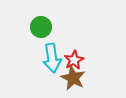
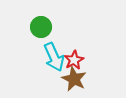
cyan arrow: moved 2 px right, 1 px up; rotated 16 degrees counterclockwise
brown star: moved 1 px right, 1 px down
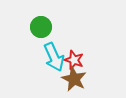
red star: rotated 24 degrees counterclockwise
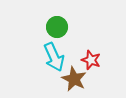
green circle: moved 16 px right
red star: moved 17 px right
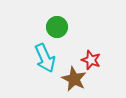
cyan arrow: moved 9 px left, 1 px down
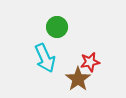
red star: moved 1 px left, 2 px down; rotated 30 degrees counterclockwise
brown star: moved 4 px right; rotated 10 degrees clockwise
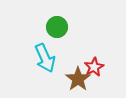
red star: moved 4 px right, 5 px down; rotated 18 degrees counterclockwise
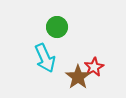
brown star: moved 2 px up
